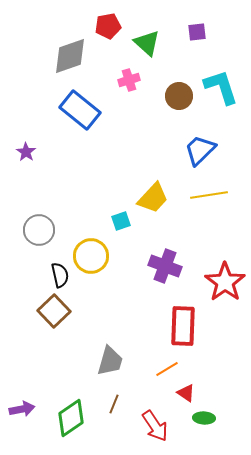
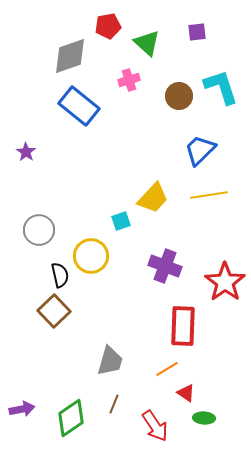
blue rectangle: moved 1 px left, 4 px up
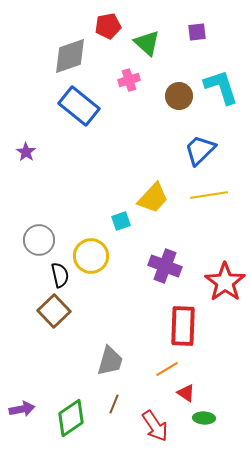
gray circle: moved 10 px down
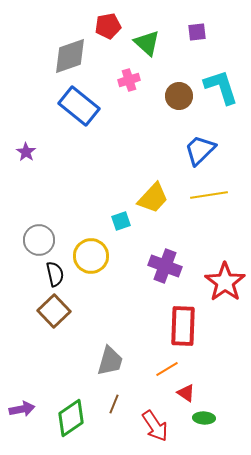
black semicircle: moved 5 px left, 1 px up
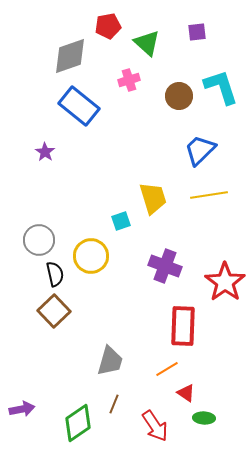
purple star: moved 19 px right
yellow trapezoid: rotated 60 degrees counterclockwise
green diamond: moved 7 px right, 5 px down
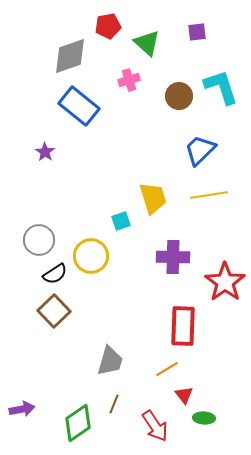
purple cross: moved 8 px right, 9 px up; rotated 20 degrees counterclockwise
black semicircle: rotated 70 degrees clockwise
red triangle: moved 2 px left, 2 px down; rotated 18 degrees clockwise
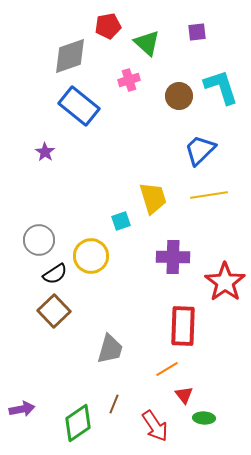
gray trapezoid: moved 12 px up
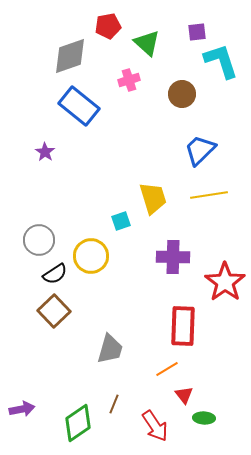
cyan L-shape: moved 26 px up
brown circle: moved 3 px right, 2 px up
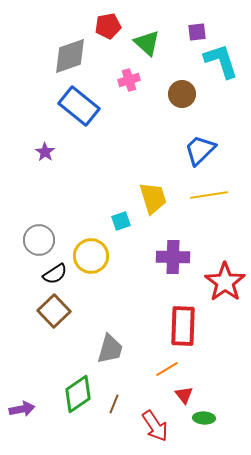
green diamond: moved 29 px up
